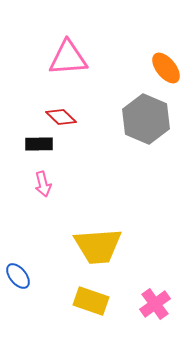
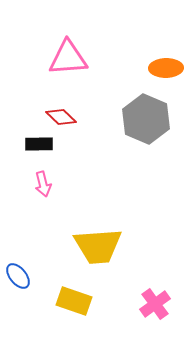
orange ellipse: rotated 52 degrees counterclockwise
yellow rectangle: moved 17 px left
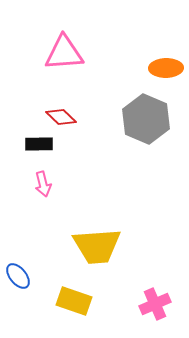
pink triangle: moved 4 px left, 5 px up
yellow trapezoid: moved 1 px left
pink cross: rotated 12 degrees clockwise
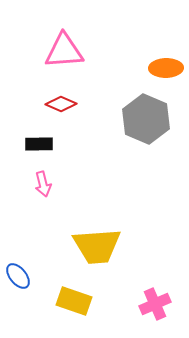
pink triangle: moved 2 px up
red diamond: moved 13 px up; rotated 20 degrees counterclockwise
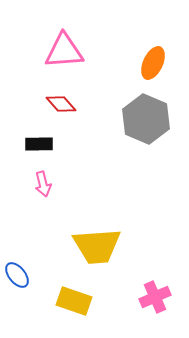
orange ellipse: moved 13 px left, 5 px up; rotated 64 degrees counterclockwise
red diamond: rotated 24 degrees clockwise
blue ellipse: moved 1 px left, 1 px up
pink cross: moved 7 px up
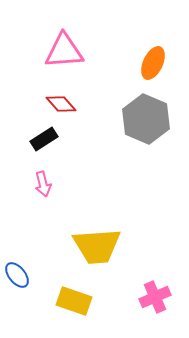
black rectangle: moved 5 px right, 5 px up; rotated 32 degrees counterclockwise
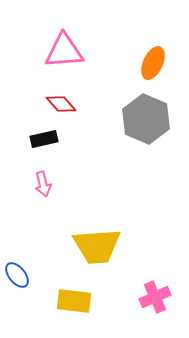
black rectangle: rotated 20 degrees clockwise
yellow rectangle: rotated 12 degrees counterclockwise
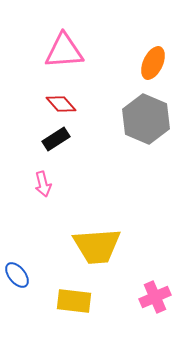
black rectangle: moved 12 px right; rotated 20 degrees counterclockwise
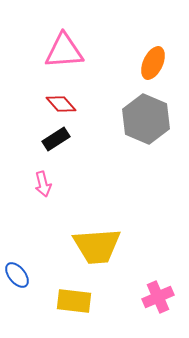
pink cross: moved 3 px right
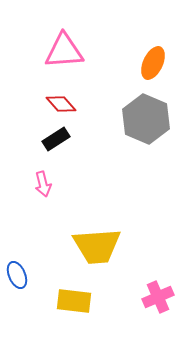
blue ellipse: rotated 16 degrees clockwise
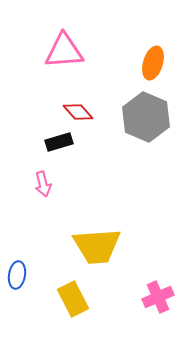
orange ellipse: rotated 8 degrees counterclockwise
red diamond: moved 17 px right, 8 px down
gray hexagon: moved 2 px up
black rectangle: moved 3 px right, 3 px down; rotated 16 degrees clockwise
blue ellipse: rotated 32 degrees clockwise
yellow rectangle: moved 1 px left, 2 px up; rotated 56 degrees clockwise
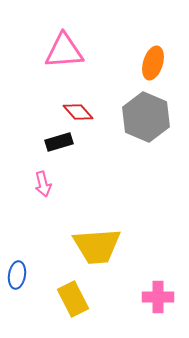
pink cross: rotated 24 degrees clockwise
